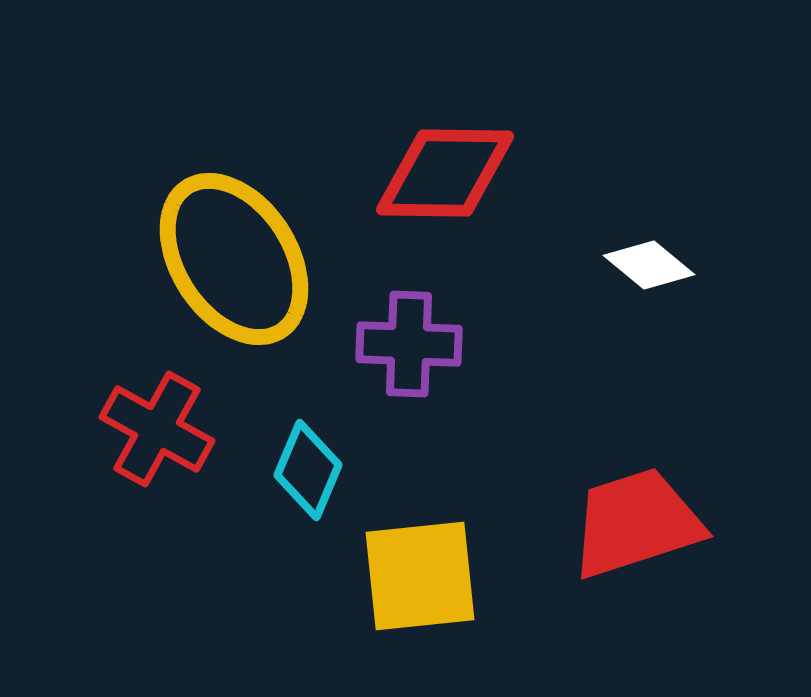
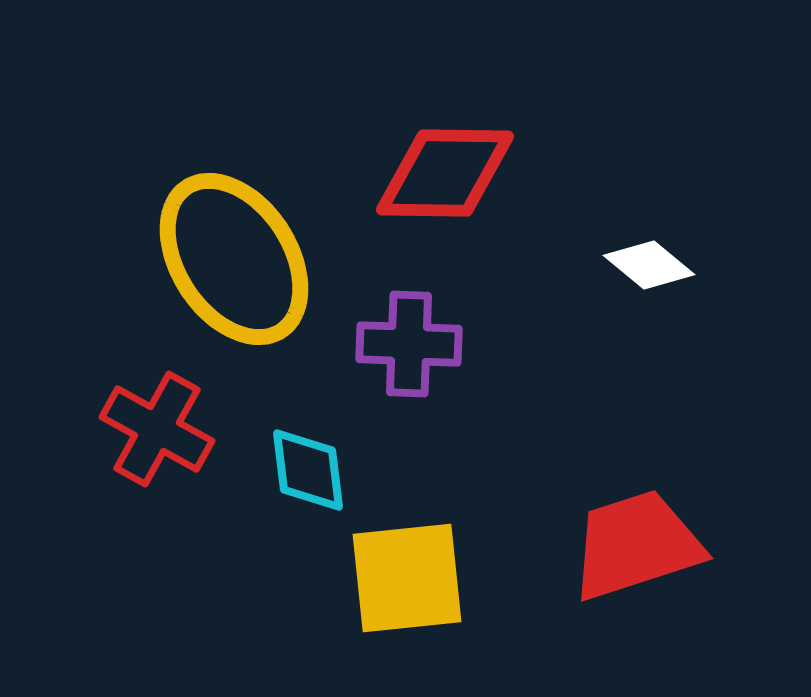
cyan diamond: rotated 30 degrees counterclockwise
red trapezoid: moved 22 px down
yellow square: moved 13 px left, 2 px down
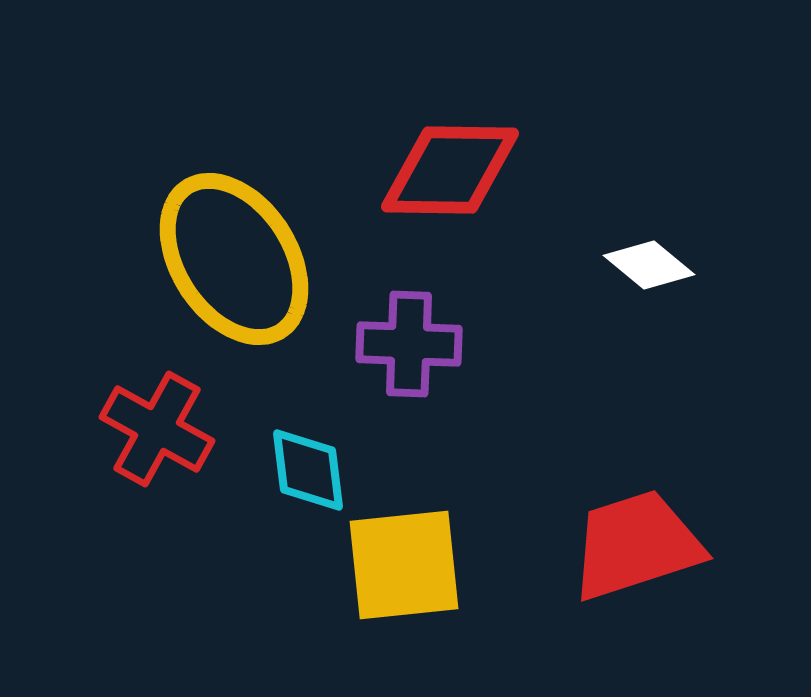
red diamond: moved 5 px right, 3 px up
yellow square: moved 3 px left, 13 px up
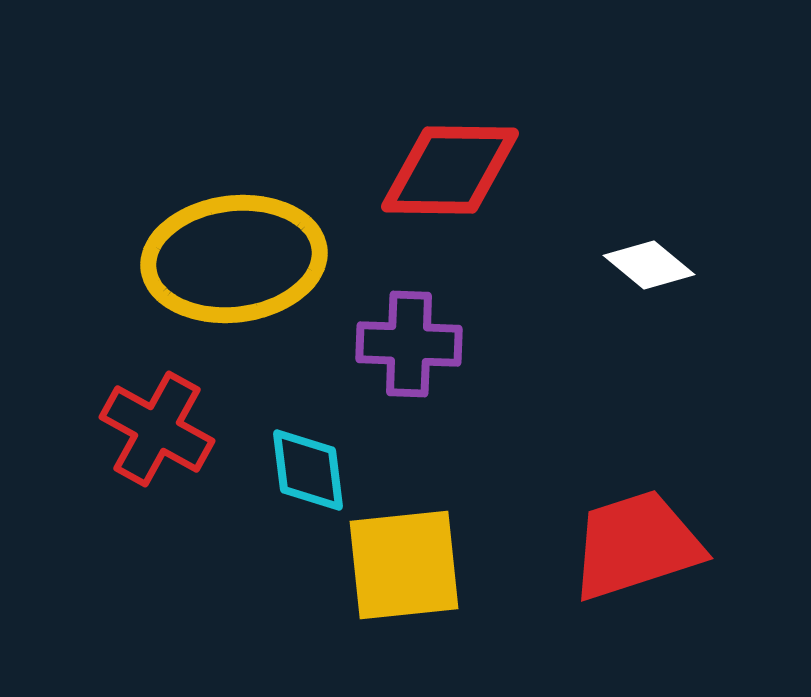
yellow ellipse: rotated 64 degrees counterclockwise
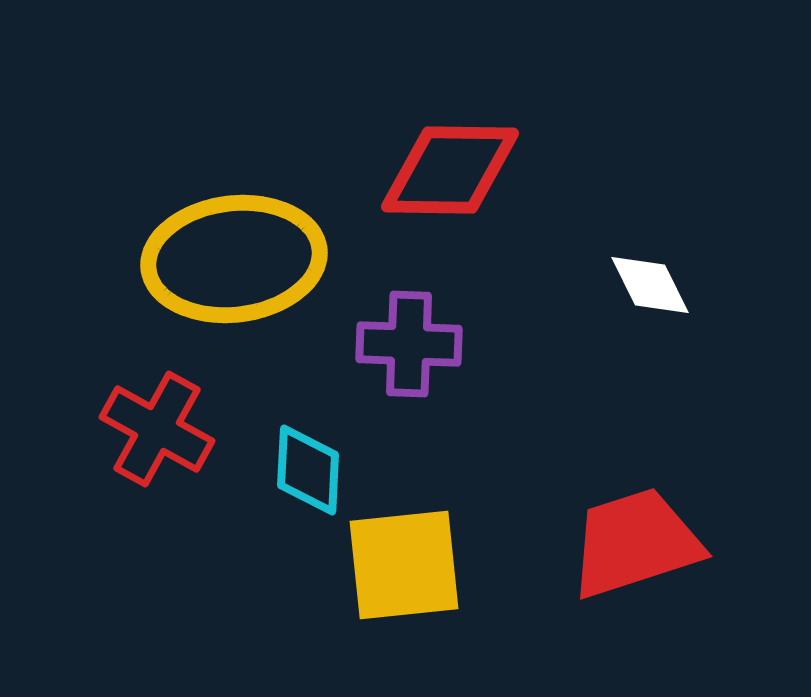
white diamond: moved 1 px right, 20 px down; rotated 24 degrees clockwise
cyan diamond: rotated 10 degrees clockwise
red trapezoid: moved 1 px left, 2 px up
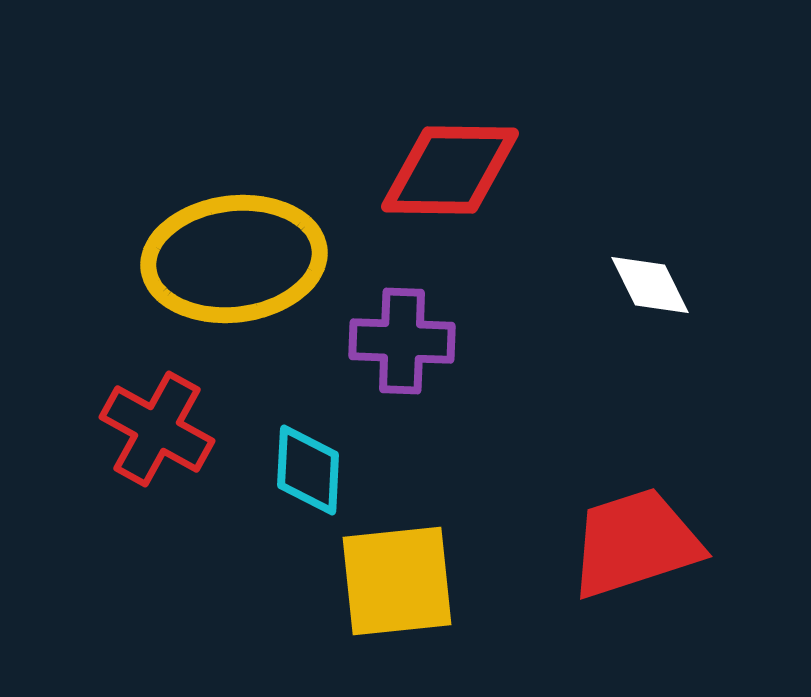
purple cross: moved 7 px left, 3 px up
yellow square: moved 7 px left, 16 px down
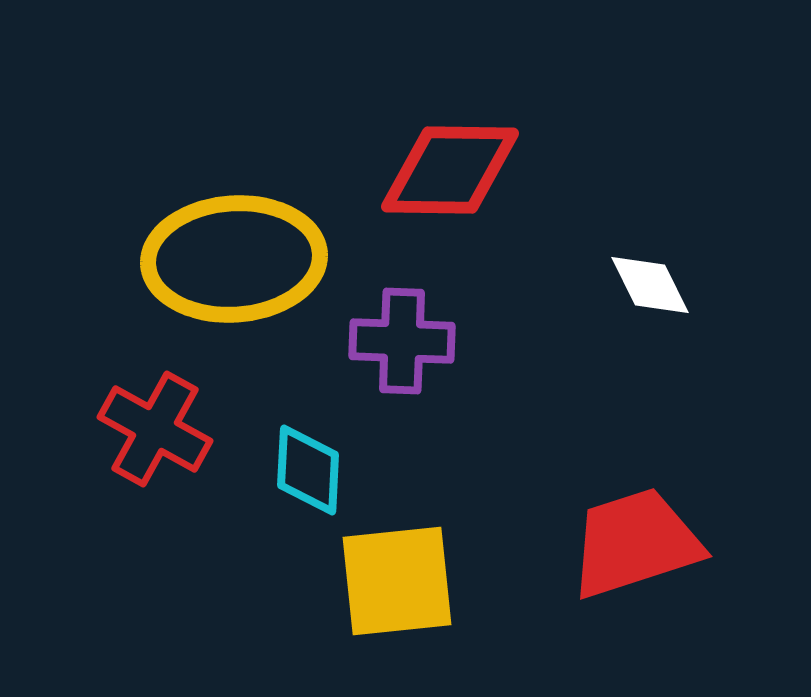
yellow ellipse: rotated 3 degrees clockwise
red cross: moved 2 px left
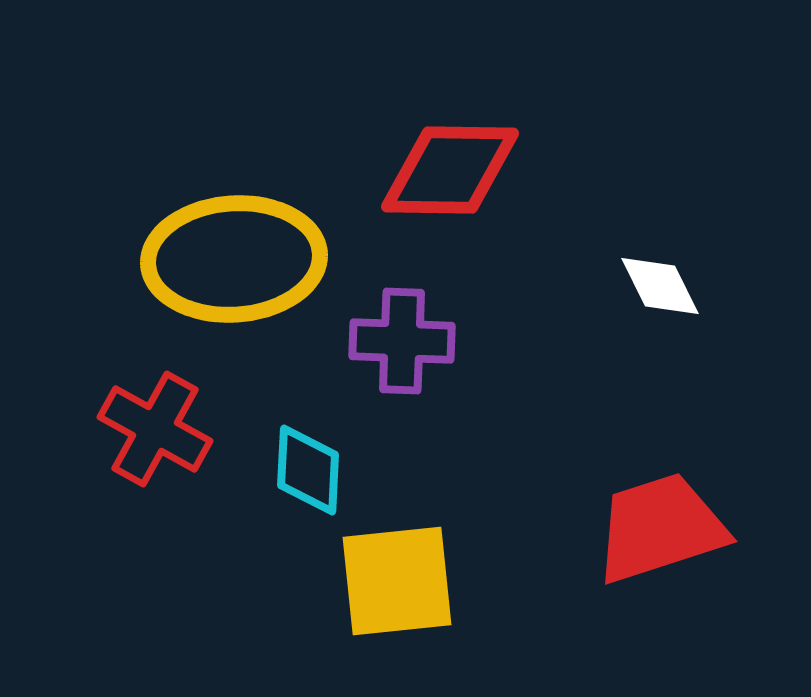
white diamond: moved 10 px right, 1 px down
red trapezoid: moved 25 px right, 15 px up
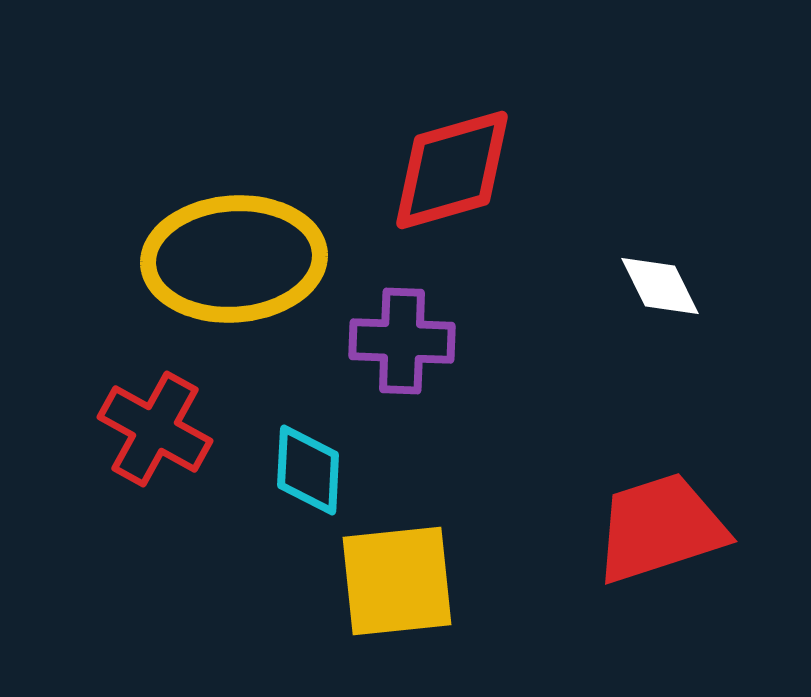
red diamond: moved 2 px right; rotated 17 degrees counterclockwise
